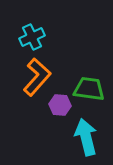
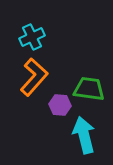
orange L-shape: moved 3 px left
cyan arrow: moved 2 px left, 2 px up
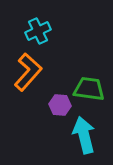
cyan cross: moved 6 px right, 6 px up
orange L-shape: moved 6 px left, 5 px up
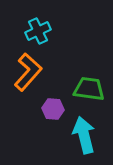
purple hexagon: moved 7 px left, 4 px down
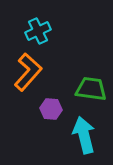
green trapezoid: moved 2 px right
purple hexagon: moved 2 px left
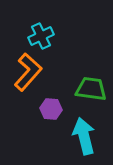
cyan cross: moved 3 px right, 5 px down
cyan arrow: moved 1 px down
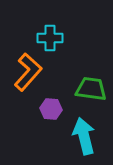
cyan cross: moved 9 px right, 2 px down; rotated 25 degrees clockwise
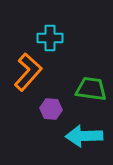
cyan arrow: rotated 78 degrees counterclockwise
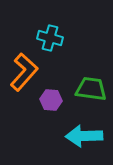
cyan cross: rotated 15 degrees clockwise
orange L-shape: moved 4 px left
purple hexagon: moved 9 px up
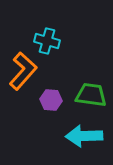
cyan cross: moved 3 px left, 3 px down
orange L-shape: moved 1 px left, 1 px up
green trapezoid: moved 6 px down
